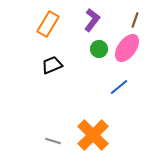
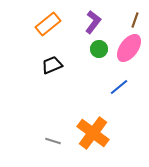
purple L-shape: moved 1 px right, 2 px down
orange rectangle: rotated 20 degrees clockwise
pink ellipse: moved 2 px right
orange cross: moved 2 px up; rotated 8 degrees counterclockwise
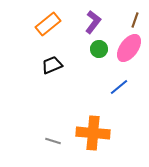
orange cross: rotated 32 degrees counterclockwise
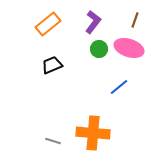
pink ellipse: rotated 72 degrees clockwise
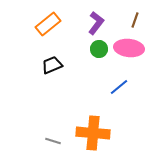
purple L-shape: moved 3 px right, 1 px down
pink ellipse: rotated 12 degrees counterclockwise
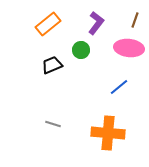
green circle: moved 18 px left, 1 px down
orange cross: moved 15 px right
gray line: moved 17 px up
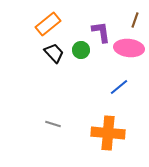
purple L-shape: moved 5 px right, 9 px down; rotated 45 degrees counterclockwise
black trapezoid: moved 2 px right, 12 px up; rotated 70 degrees clockwise
